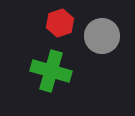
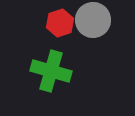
gray circle: moved 9 px left, 16 px up
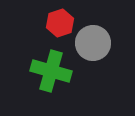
gray circle: moved 23 px down
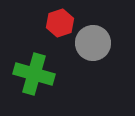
green cross: moved 17 px left, 3 px down
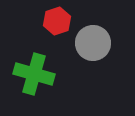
red hexagon: moved 3 px left, 2 px up
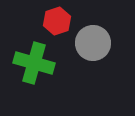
green cross: moved 11 px up
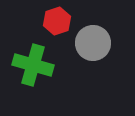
green cross: moved 1 px left, 2 px down
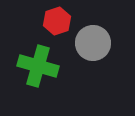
green cross: moved 5 px right, 1 px down
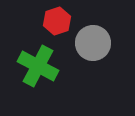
green cross: rotated 12 degrees clockwise
